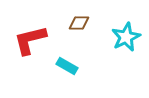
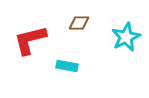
cyan rectangle: rotated 20 degrees counterclockwise
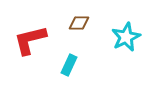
cyan rectangle: moved 2 px right, 1 px up; rotated 75 degrees counterclockwise
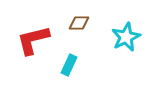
red L-shape: moved 3 px right
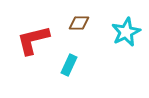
cyan star: moved 5 px up
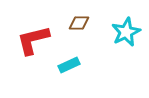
cyan rectangle: rotated 40 degrees clockwise
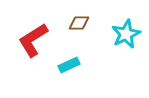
cyan star: moved 2 px down
red L-shape: rotated 18 degrees counterclockwise
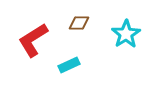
cyan star: rotated 8 degrees counterclockwise
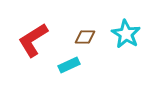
brown diamond: moved 6 px right, 14 px down
cyan star: rotated 8 degrees counterclockwise
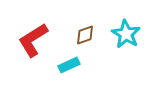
brown diamond: moved 2 px up; rotated 20 degrees counterclockwise
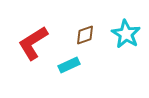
red L-shape: moved 3 px down
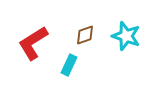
cyan star: moved 2 px down; rotated 12 degrees counterclockwise
cyan rectangle: rotated 40 degrees counterclockwise
